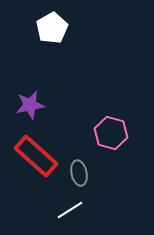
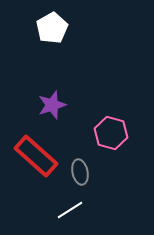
purple star: moved 22 px right; rotated 8 degrees counterclockwise
gray ellipse: moved 1 px right, 1 px up
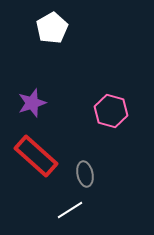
purple star: moved 20 px left, 2 px up
pink hexagon: moved 22 px up
gray ellipse: moved 5 px right, 2 px down
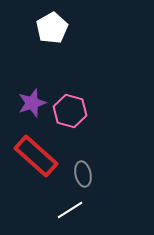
pink hexagon: moved 41 px left
gray ellipse: moved 2 px left
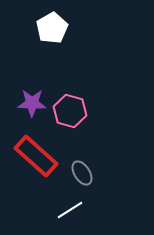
purple star: rotated 20 degrees clockwise
gray ellipse: moved 1 px left, 1 px up; rotated 20 degrees counterclockwise
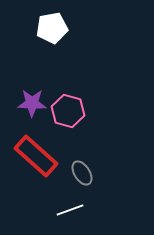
white pentagon: rotated 20 degrees clockwise
pink hexagon: moved 2 px left
white line: rotated 12 degrees clockwise
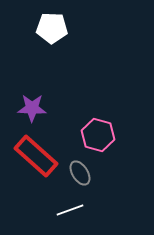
white pentagon: rotated 12 degrees clockwise
purple star: moved 5 px down
pink hexagon: moved 30 px right, 24 px down
gray ellipse: moved 2 px left
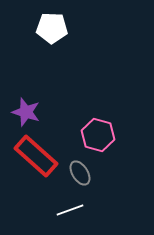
purple star: moved 6 px left, 4 px down; rotated 16 degrees clockwise
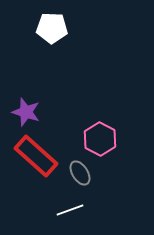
pink hexagon: moved 2 px right, 4 px down; rotated 12 degrees clockwise
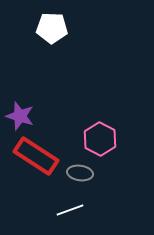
purple star: moved 6 px left, 4 px down
red rectangle: rotated 9 degrees counterclockwise
gray ellipse: rotated 50 degrees counterclockwise
